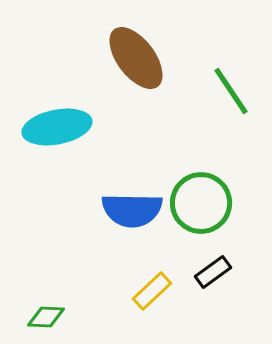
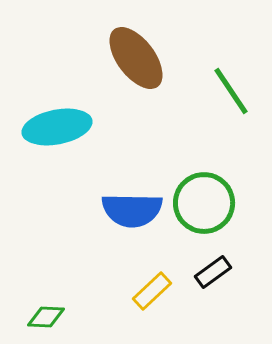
green circle: moved 3 px right
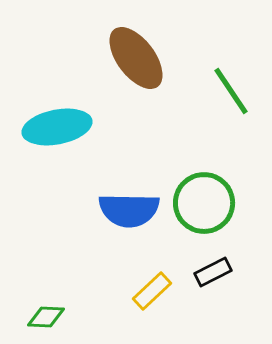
blue semicircle: moved 3 px left
black rectangle: rotated 9 degrees clockwise
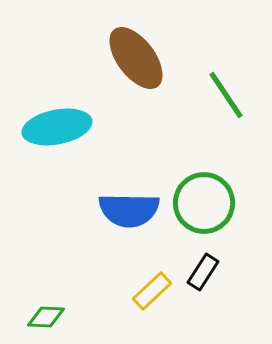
green line: moved 5 px left, 4 px down
black rectangle: moved 10 px left; rotated 30 degrees counterclockwise
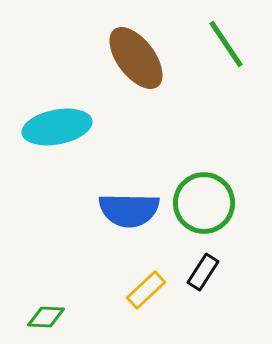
green line: moved 51 px up
yellow rectangle: moved 6 px left, 1 px up
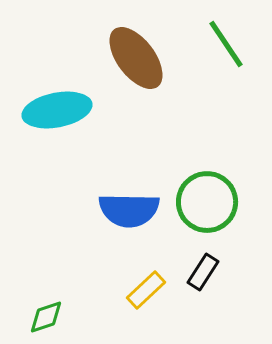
cyan ellipse: moved 17 px up
green circle: moved 3 px right, 1 px up
green diamond: rotated 21 degrees counterclockwise
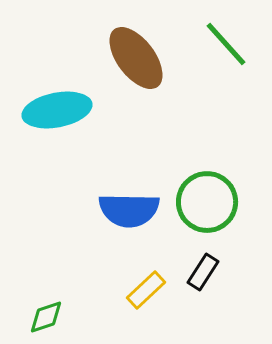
green line: rotated 8 degrees counterclockwise
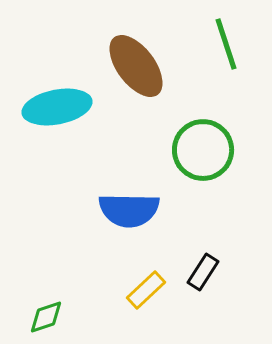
green line: rotated 24 degrees clockwise
brown ellipse: moved 8 px down
cyan ellipse: moved 3 px up
green circle: moved 4 px left, 52 px up
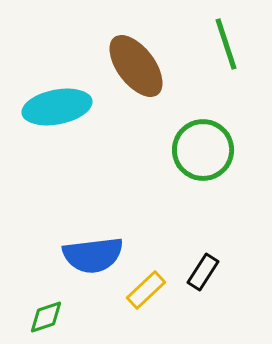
blue semicircle: moved 36 px left, 45 px down; rotated 8 degrees counterclockwise
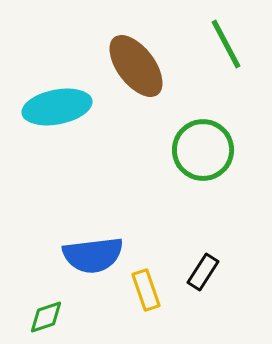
green line: rotated 10 degrees counterclockwise
yellow rectangle: rotated 66 degrees counterclockwise
